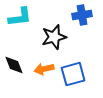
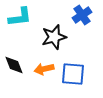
blue cross: rotated 24 degrees counterclockwise
blue square: rotated 20 degrees clockwise
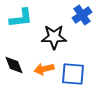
cyan L-shape: moved 1 px right, 1 px down
black star: rotated 15 degrees clockwise
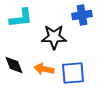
blue cross: rotated 24 degrees clockwise
orange arrow: rotated 24 degrees clockwise
blue square: moved 1 px up; rotated 10 degrees counterclockwise
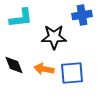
blue square: moved 1 px left
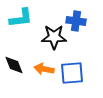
blue cross: moved 6 px left, 6 px down; rotated 18 degrees clockwise
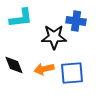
orange arrow: rotated 24 degrees counterclockwise
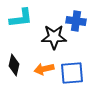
black diamond: rotated 35 degrees clockwise
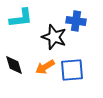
black star: rotated 20 degrees clockwise
black diamond: rotated 30 degrees counterclockwise
orange arrow: moved 1 px right, 2 px up; rotated 18 degrees counterclockwise
blue square: moved 3 px up
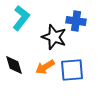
cyan L-shape: rotated 45 degrees counterclockwise
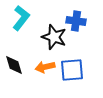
orange arrow: rotated 18 degrees clockwise
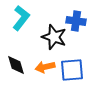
black diamond: moved 2 px right
